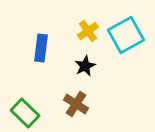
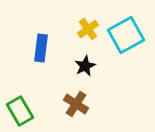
yellow cross: moved 2 px up
green rectangle: moved 5 px left, 2 px up; rotated 16 degrees clockwise
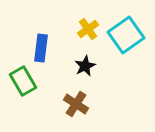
cyan square: rotated 6 degrees counterclockwise
green rectangle: moved 3 px right, 30 px up
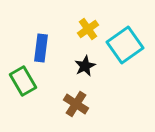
cyan square: moved 1 px left, 10 px down
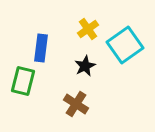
green rectangle: rotated 44 degrees clockwise
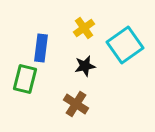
yellow cross: moved 4 px left, 1 px up
black star: rotated 15 degrees clockwise
green rectangle: moved 2 px right, 2 px up
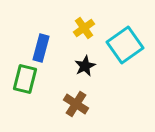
blue rectangle: rotated 8 degrees clockwise
black star: rotated 15 degrees counterclockwise
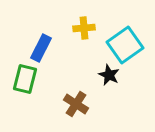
yellow cross: rotated 30 degrees clockwise
blue rectangle: rotated 12 degrees clockwise
black star: moved 24 px right, 9 px down; rotated 20 degrees counterclockwise
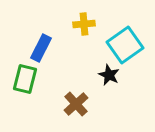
yellow cross: moved 4 px up
brown cross: rotated 15 degrees clockwise
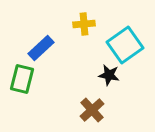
blue rectangle: rotated 20 degrees clockwise
black star: rotated 15 degrees counterclockwise
green rectangle: moved 3 px left
brown cross: moved 16 px right, 6 px down
